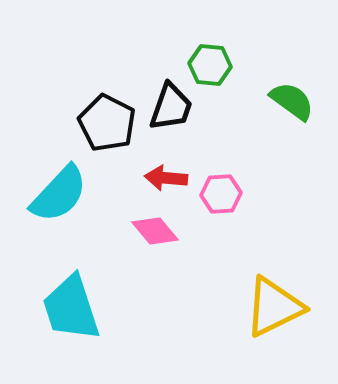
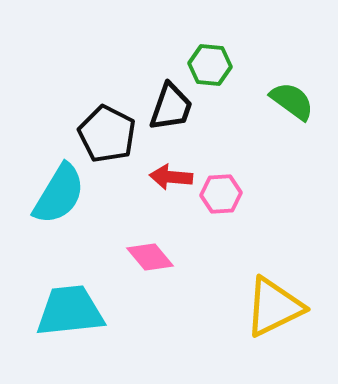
black pentagon: moved 11 px down
red arrow: moved 5 px right, 1 px up
cyan semicircle: rotated 12 degrees counterclockwise
pink diamond: moved 5 px left, 26 px down
cyan trapezoid: moved 1 px left, 3 px down; rotated 102 degrees clockwise
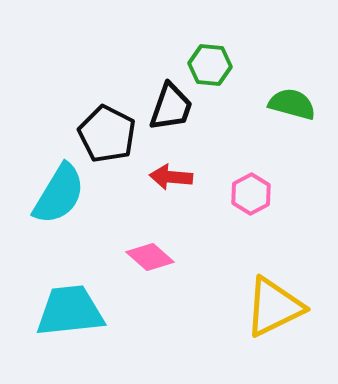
green semicircle: moved 3 px down; rotated 21 degrees counterclockwise
pink hexagon: moved 30 px right; rotated 24 degrees counterclockwise
pink diamond: rotated 9 degrees counterclockwise
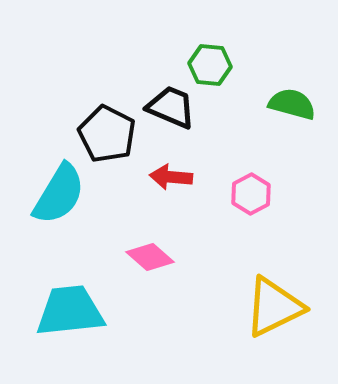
black trapezoid: rotated 86 degrees counterclockwise
